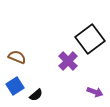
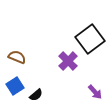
purple arrow: rotated 28 degrees clockwise
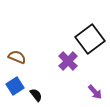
black semicircle: rotated 88 degrees counterclockwise
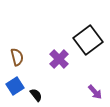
black square: moved 2 px left, 1 px down
brown semicircle: rotated 54 degrees clockwise
purple cross: moved 9 px left, 2 px up
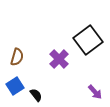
brown semicircle: rotated 30 degrees clockwise
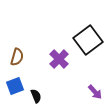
blue square: rotated 12 degrees clockwise
black semicircle: moved 1 px down; rotated 16 degrees clockwise
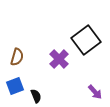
black square: moved 2 px left
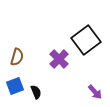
black semicircle: moved 4 px up
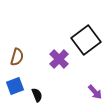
black semicircle: moved 1 px right, 3 px down
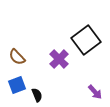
brown semicircle: rotated 120 degrees clockwise
blue square: moved 2 px right, 1 px up
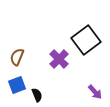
brown semicircle: rotated 66 degrees clockwise
